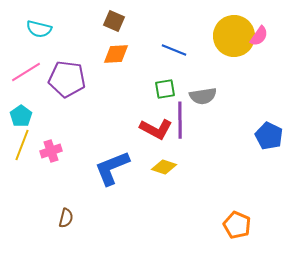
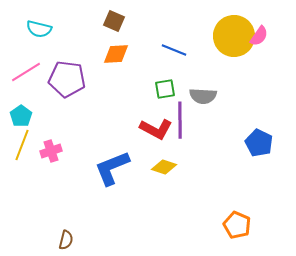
gray semicircle: rotated 12 degrees clockwise
blue pentagon: moved 10 px left, 7 px down
brown semicircle: moved 22 px down
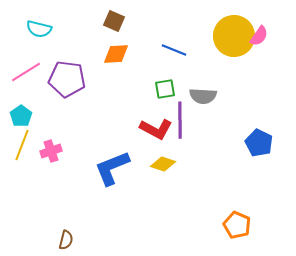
yellow diamond: moved 1 px left, 3 px up
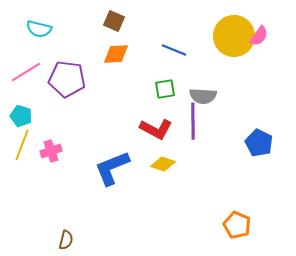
cyan pentagon: rotated 20 degrees counterclockwise
purple line: moved 13 px right, 1 px down
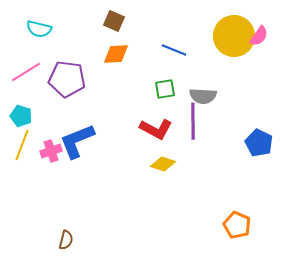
blue L-shape: moved 35 px left, 27 px up
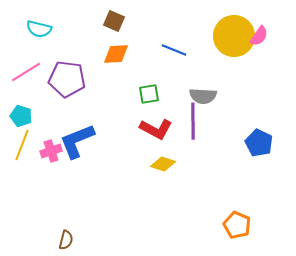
green square: moved 16 px left, 5 px down
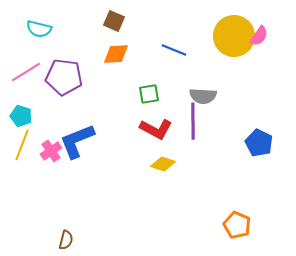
purple pentagon: moved 3 px left, 2 px up
pink cross: rotated 15 degrees counterclockwise
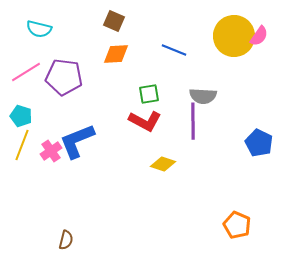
red L-shape: moved 11 px left, 8 px up
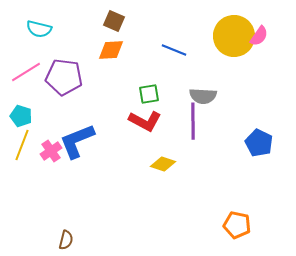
orange diamond: moved 5 px left, 4 px up
orange pentagon: rotated 12 degrees counterclockwise
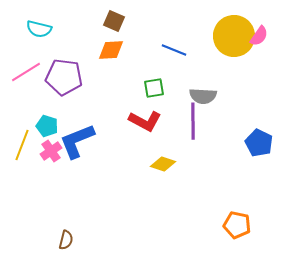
green square: moved 5 px right, 6 px up
cyan pentagon: moved 26 px right, 10 px down
